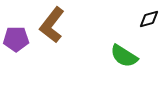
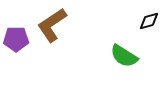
black diamond: moved 2 px down
brown L-shape: rotated 18 degrees clockwise
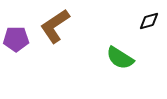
brown L-shape: moved 3 px right, 1 px down
green semicircle: moved 4 px left, 2 px down
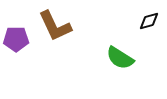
brown L-shape: rotated 81 degrees counterclockwise
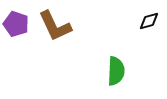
purple pentagon: moved 15 px up; rotated 20 degrees clockwise
green semicircle: moved 4 px left, 13 px down; rotated 120 degrees counterclockwise
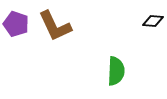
black diamond: moved 4 px right; rotated 20 degrees clockwise
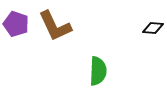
black diamond: moved 7 px down
green semicircle: moved 18 px left
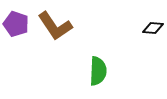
brown L-shape: rotated 9 degrees counterclockwise
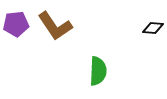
purple pentagon: rotated 25 degrees counterclockwise
